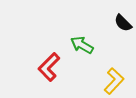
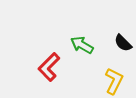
black semicircle: moved 20 px down
yellow L-shape: rotated 16 degrees counterclockwise
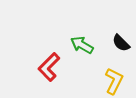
black semicircle: moved 2 px left
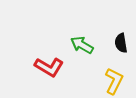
black semicircle: rotated 36 degrees clockwise
red L-shape: rotated 104 degrees counterclockwise
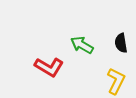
yellow L-shape: moved 2 px right
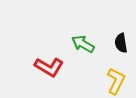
green arrow: moved 1 px right, 1 px up
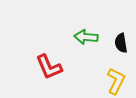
green arrow: moved 3 px right, 7 px up; rotated 25 degrees counterclockwise
red L-shape: rotated 36 degrees clockwise
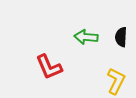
black semicircle: moved 6 px up; rotated 12 degrees clockwise
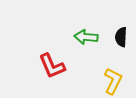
red L-shape: moved 3 px right, 1 px up
yellow L-shape: moved 3 px left
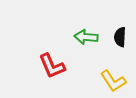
black semicircle: moved 1 px left
yellow L-shape: rotated 120 degrees clockwise
